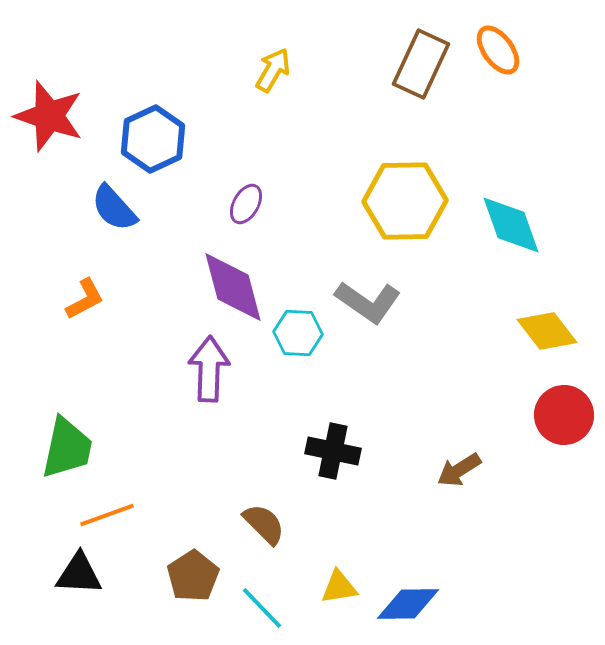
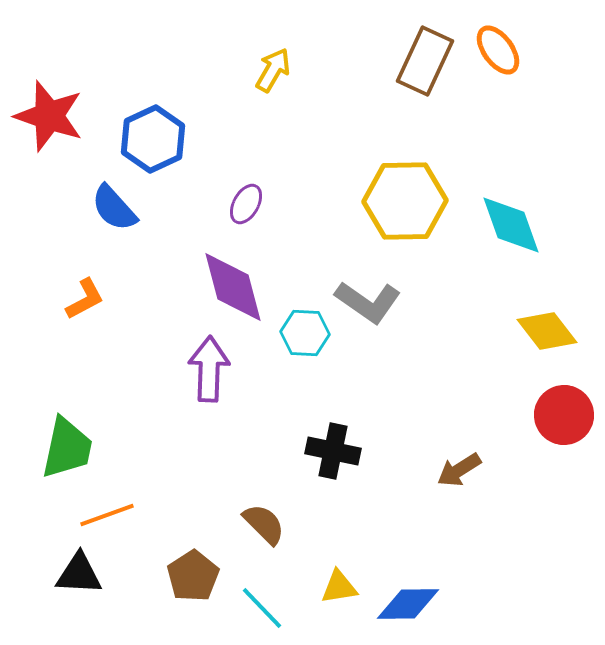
brown rectangle: moved 4 px right, 3 px up
cyan hexagon: moved 7 px right
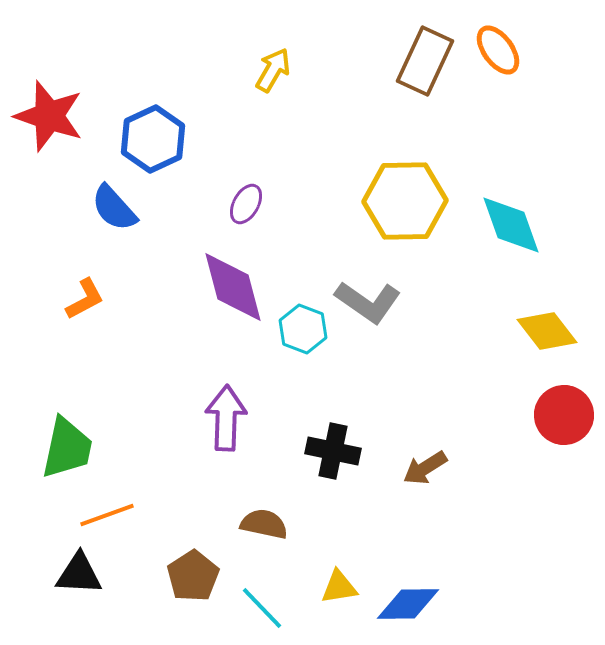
cyan hexagon: moved 2 px left, 4 px up; rotated 18 degrees clockwise
purple arrow: moved 17 px right, 49 px down
brown arrow: moved 34 px left, 2 px up
brown semicircle: rotated 33 degrees counterclockwise
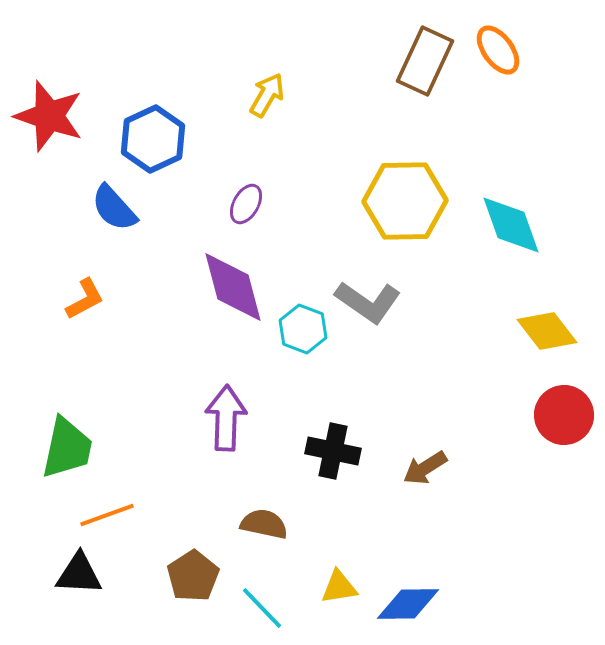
yellow arrow: moved 6 px left, 25 px down
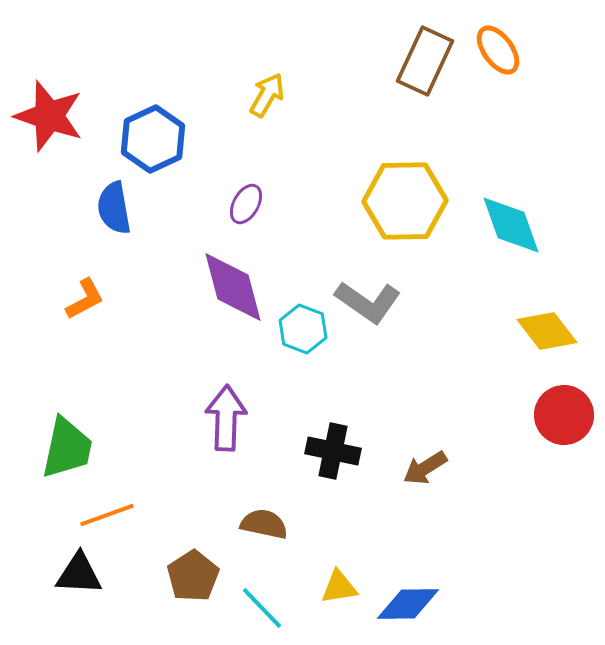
blue semicircle: rotated 32 degrees clockwise
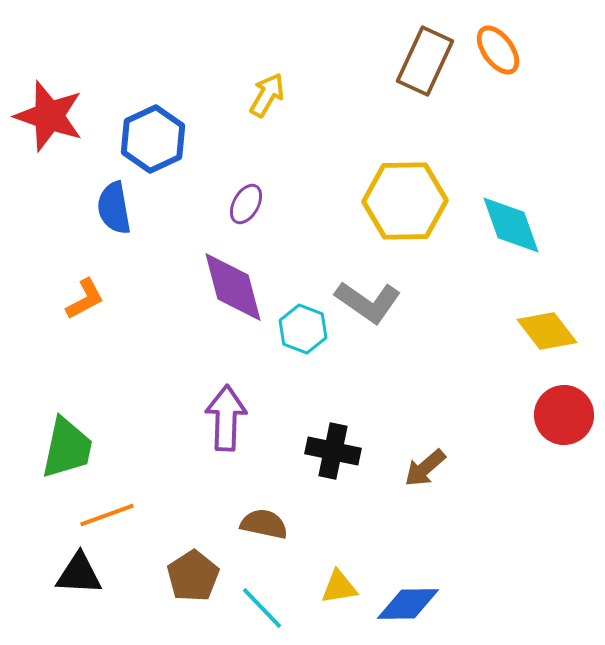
brown arrow: rotated 9 degrees counterclockwise
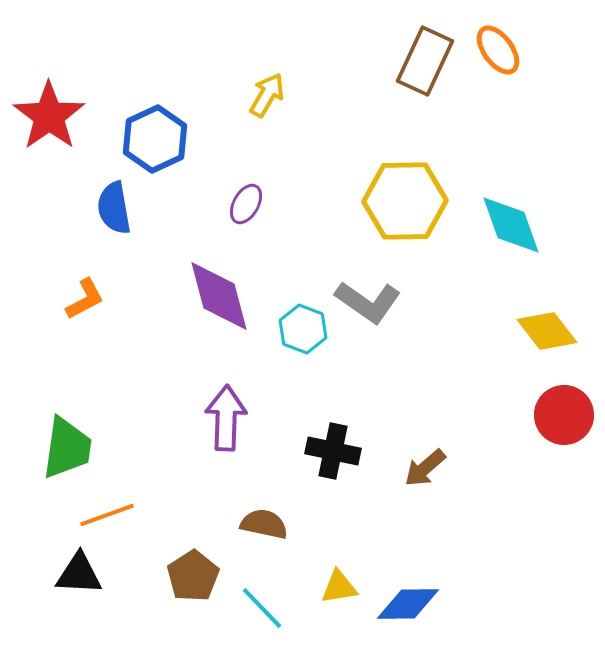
red star: rotated 18 degrees clockwise
blue hexagon: moved 2 px right
purple diamond: moved 14 px left, 9 px down
green trapezoid: rotated 4 degrees counterclockwise
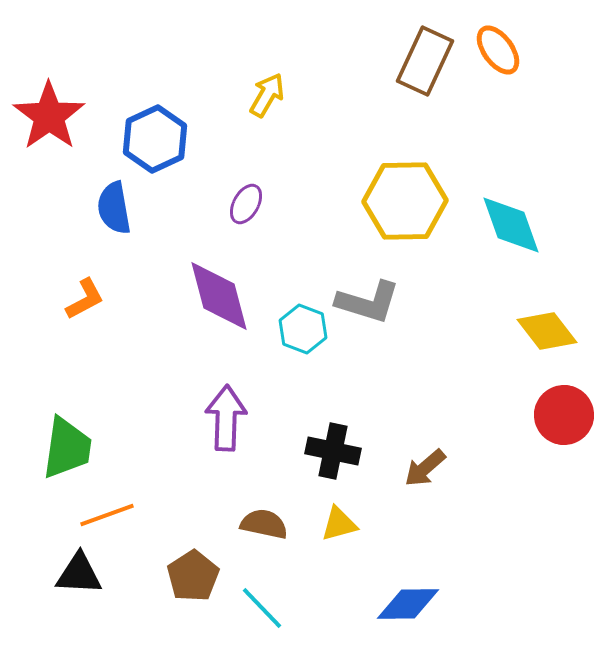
gray L-shape: rotated 18 degrees counterclockwise
yellow triangle: moved 63 px up; rotated 6 degrees counterclockwise
